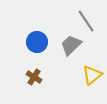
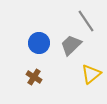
blue circle: moved 2 px right, 1 px down
yellow triangle: moved 1 px left, 1 px up
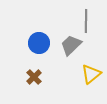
gray line: rotated 35 degrees clockwise
brown cross: rotated 14 degrees clockwise
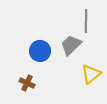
blue circle: moved 1 px right, 8 px down
brown cross: moved 7 px left, 6 px down; rotated 21 degrees counterclockwise
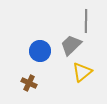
yellow triangle: moved 9 px left, 2 px up
brown cross: moved 2 px right
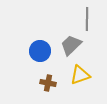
gray line: moved 1 px right, 2 px up
yellow triangle: moved 2 px left, 3 px down; rotated 20 degrees clockwise
brown cross: moved 19 px right; rotated 14 degrees counterclockwise
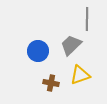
blue circle: moved 2 px left
brown cross: moved 3 px right
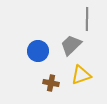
yellow triangle: moved 1 px right
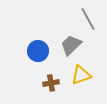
gray line: moved 1 px right; rotated 30 degrees counterclockwise
brown cross: rotated 21 degrees counterclockwise
